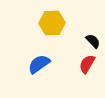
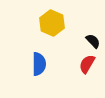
yellow hexagon: rotated 25 degrees clockwise
blue semicircle: rotated 125 degrees clockwise
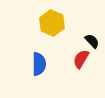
black semicircle: moved 1 px left
red semicircle: moved 6 px left, 5 px up
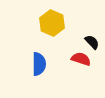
black semicircle: moved 1 px down
red semicircle: rotated 78 degrees clockwise
